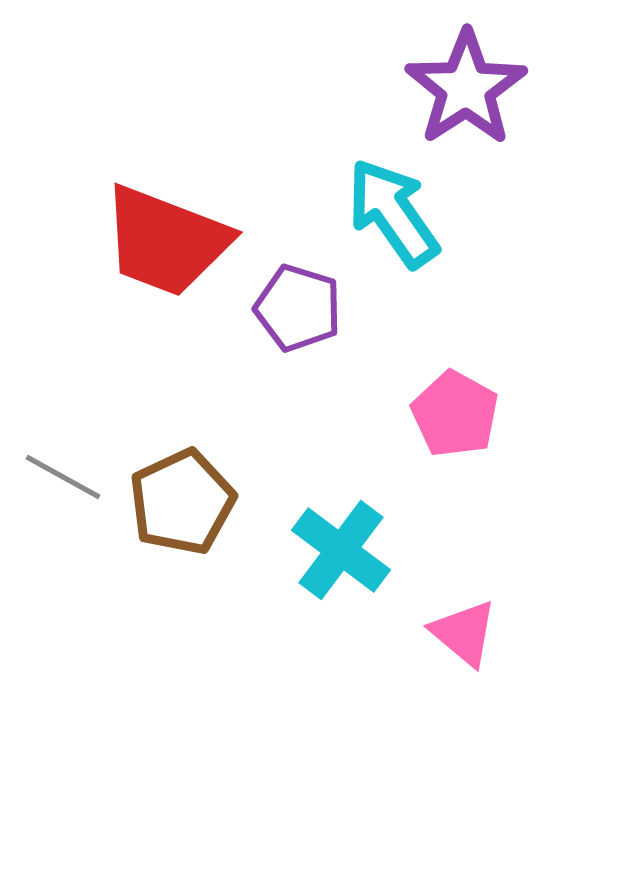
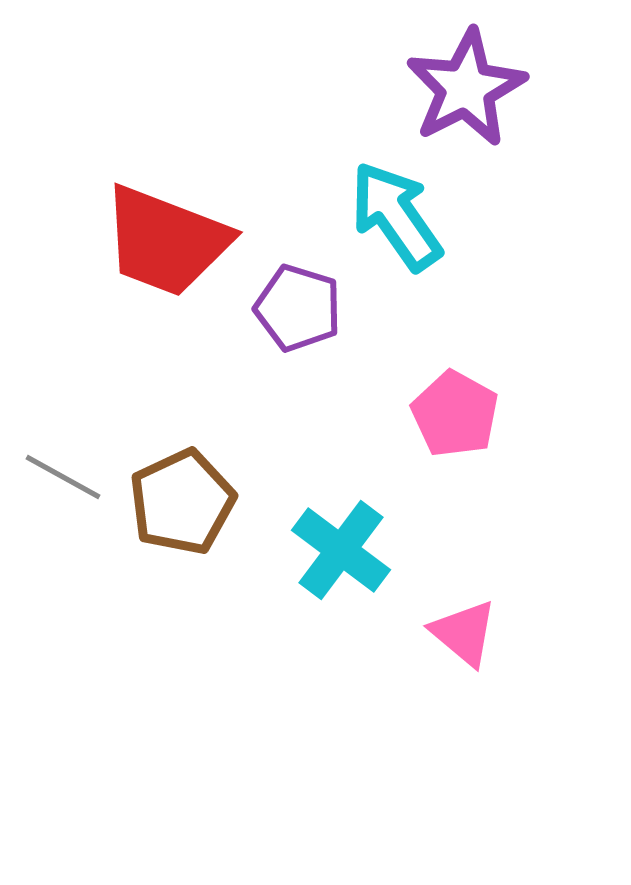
purple star: rotated 6 degrees clockwise
cyan arrow: moved 3 px right, 3 px down
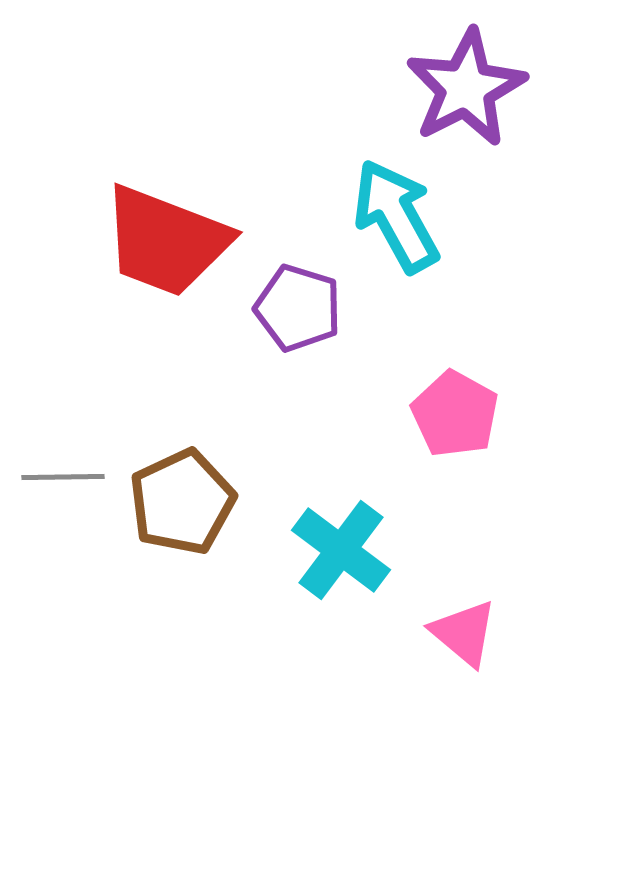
cyan arrow: rotated 6 degrees clockwise
gray line: rotated 30 degrees counterclockwise
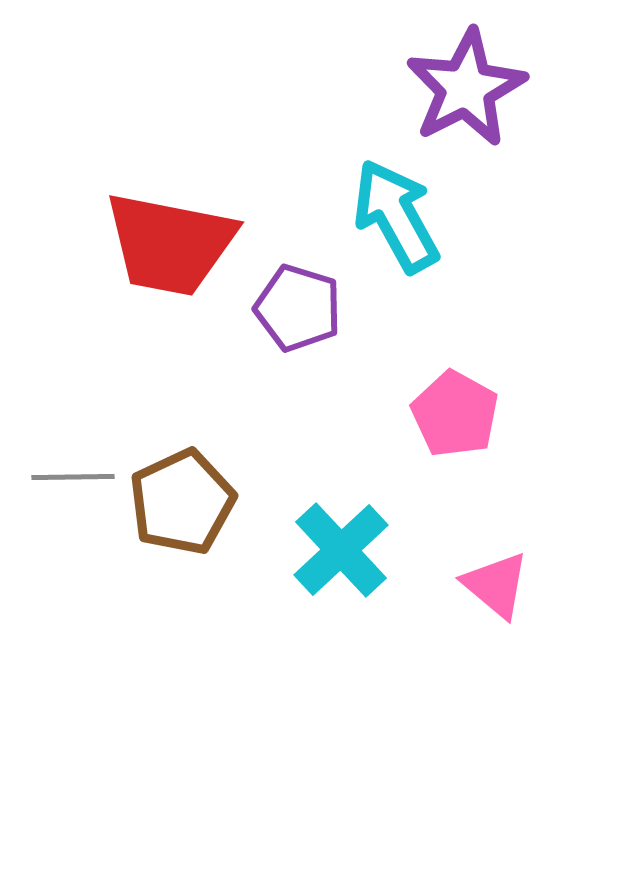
red trapezoid: moved 4 px right, 3 px down; rotated 10 degrees counterclockwise
gray line: moved 10 px right
cyan cross: rotated 10 degrees clockwise
pink triangle: moved 32 px right, 48 px up
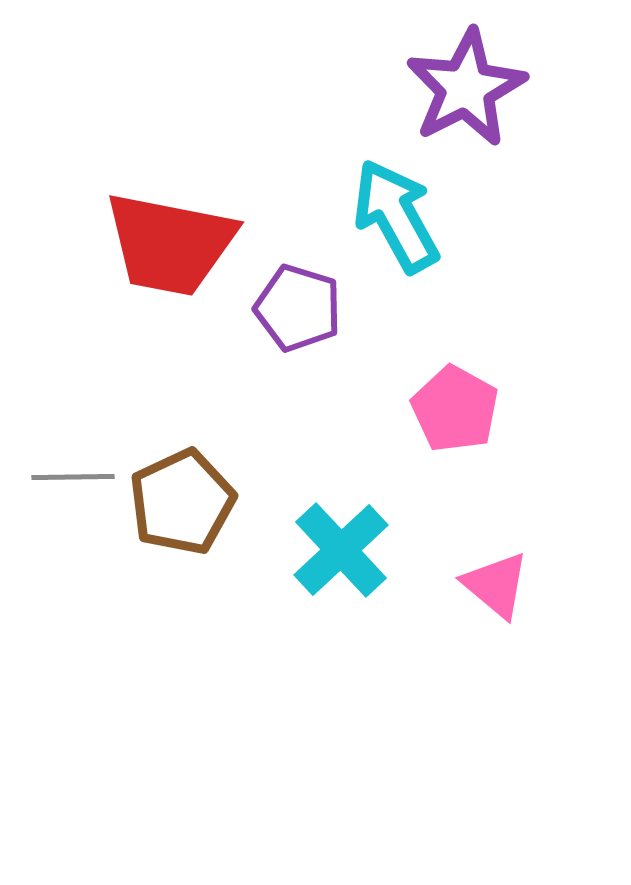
pink pentagon: moved 5 px up
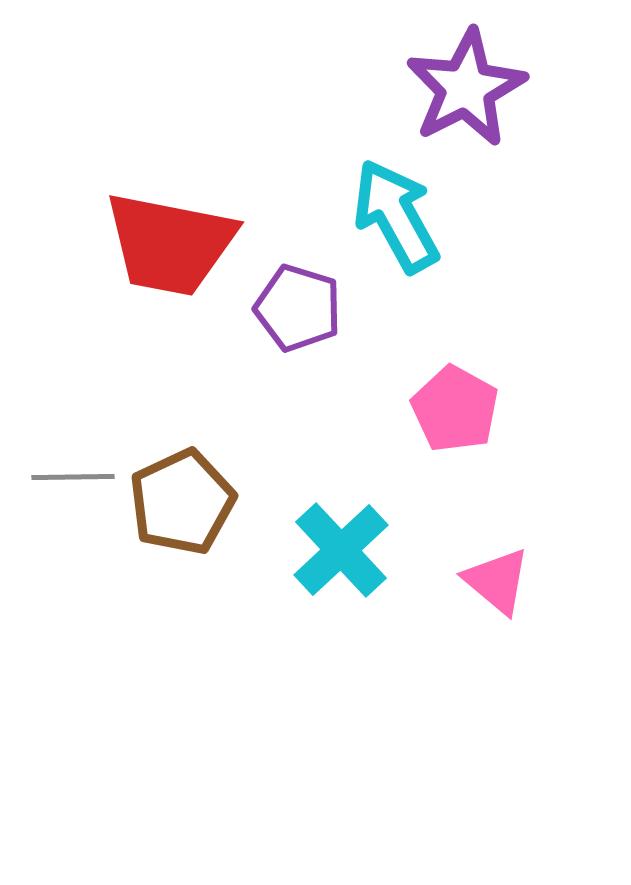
pink triangle: moved 1 px right, 4 px up
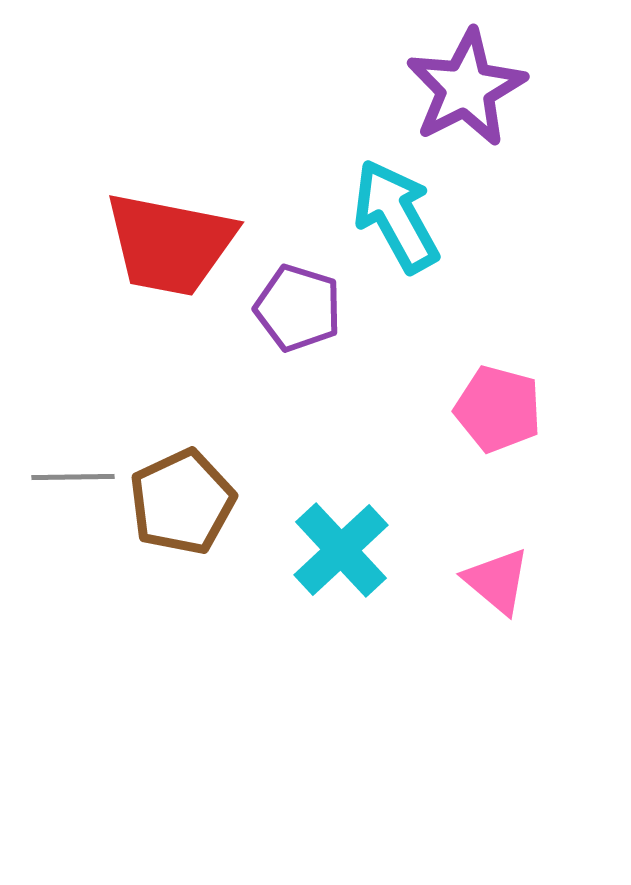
pink pentagon: moved 43 px right; rotated 14 degrees counterclockwise
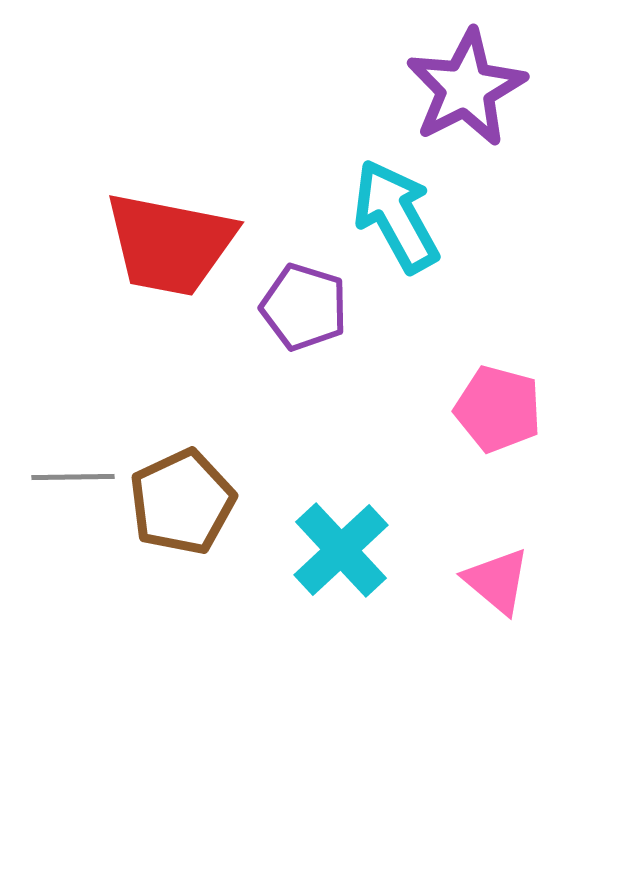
purple pentagon: moved 6 px right, 1 px up
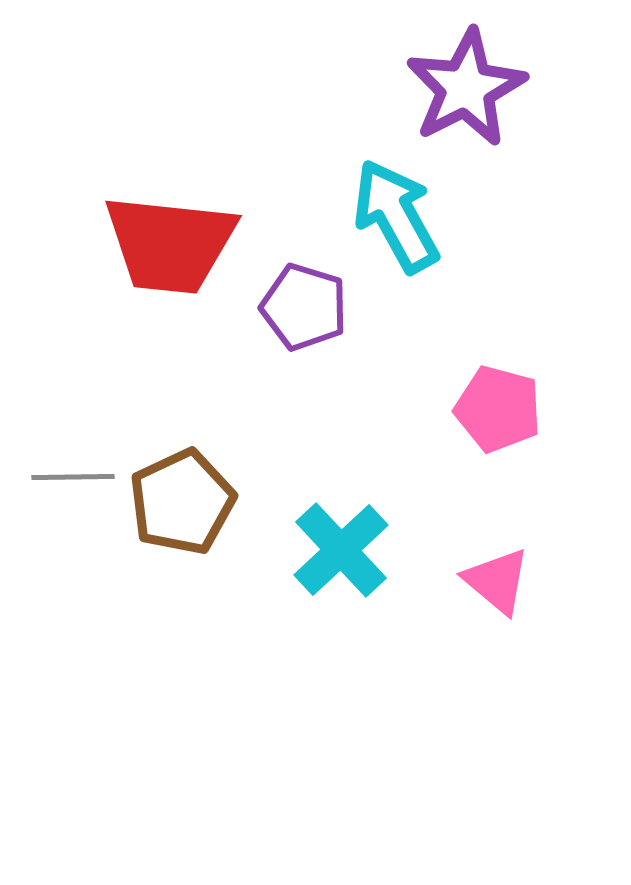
red trapezoid: rotated 5 degrees counterclockwise
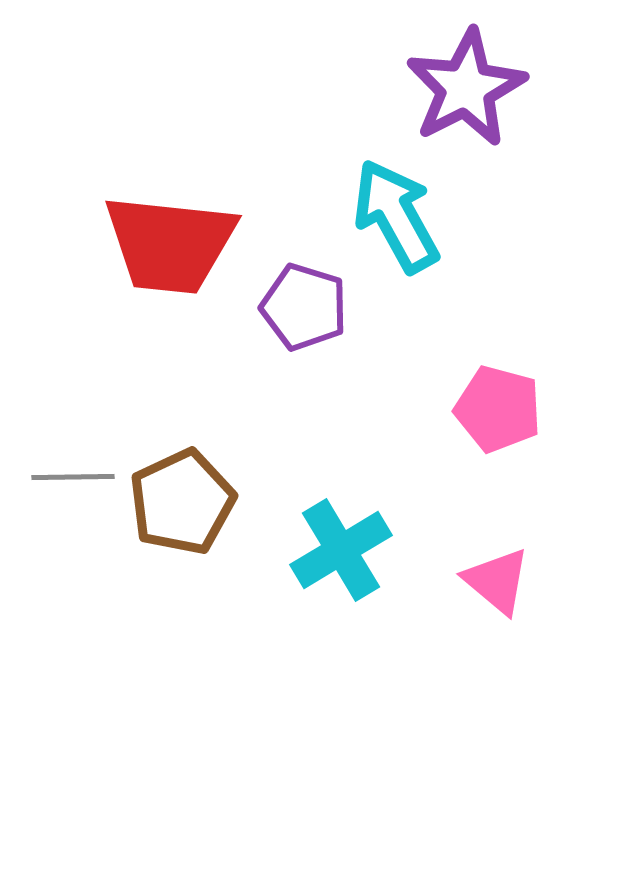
cyan cross: rotated 12 degrees clockwise
